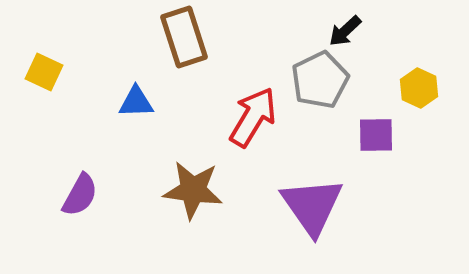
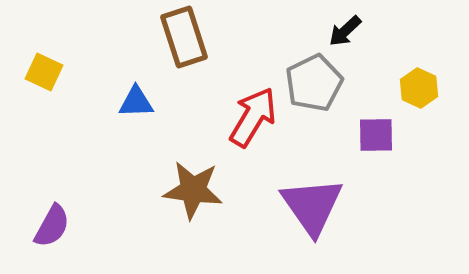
gray pentagon: moved 6 px left, 3 px down
purple semicircle: moved 28 px left, 31 px down
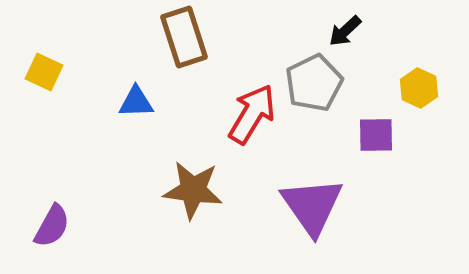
red arrow: moved 1 px left, 3 px up
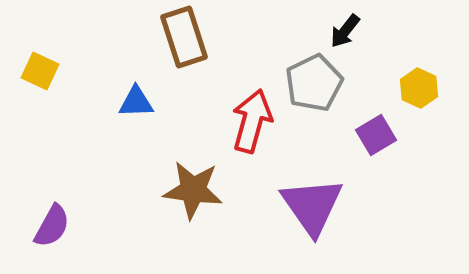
black arrow: rotated 9 degrees counterclockwise
yellow square: moved 4 px left, 1 px up
red arrow: moved 7 px down; rotated 16 degrees counterclockwise
purple square: rotated 30 degrees counterclockwise
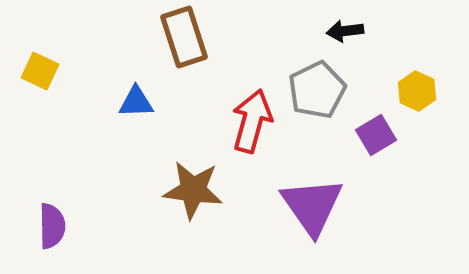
black arrow: rotated 45 degrees clockwise
gray pentagon: moved 3 px right, 7 px down
yellow hexagon: moved 2 px left, 3 px down
purple semicircle: rotated 30 degrees counterclockwise
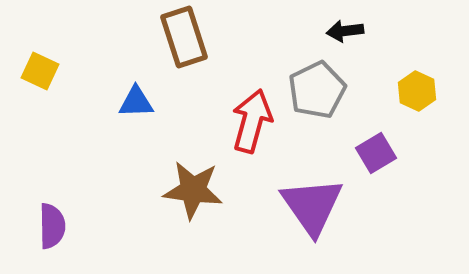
purple square: moved 18 px down
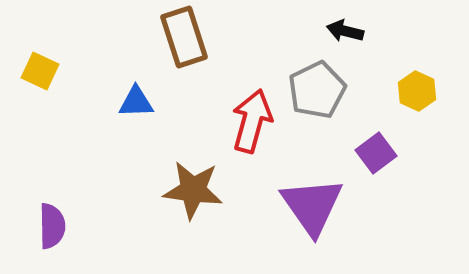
black arrow: rotated 21 degrees clockwise
purple square: rotated 6 degrees counterclockwise
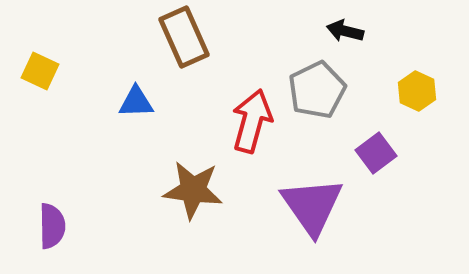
brown rectangle: rotated 6 degrees counterclockwise
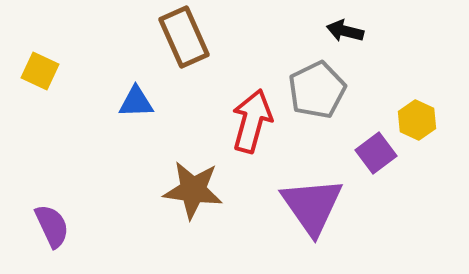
yellow hexagon: moved 29 px down
purple semicircle: rotated 24 degrees counterclockwise
